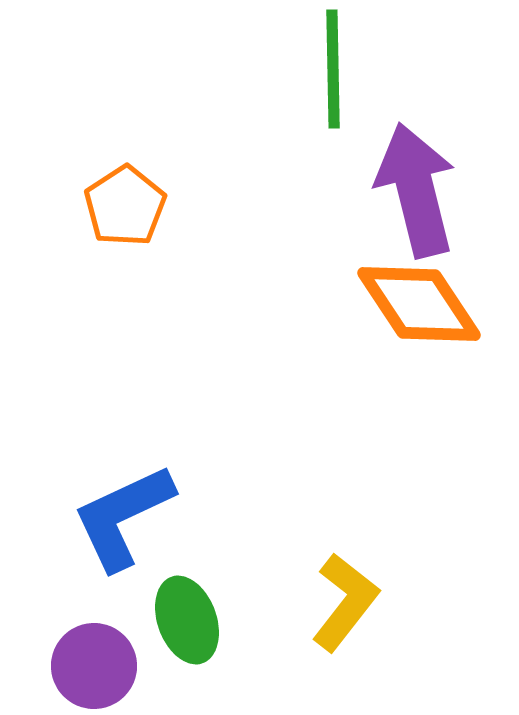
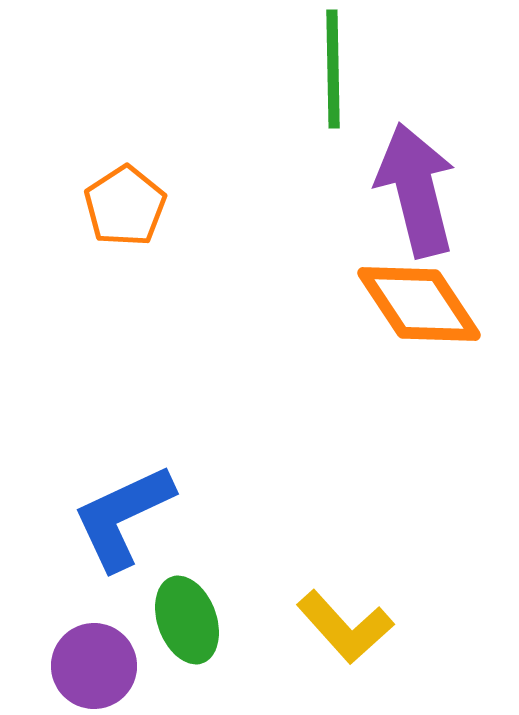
yellow L-shape: moved 25 px down; rotated 100 degrees clockwise
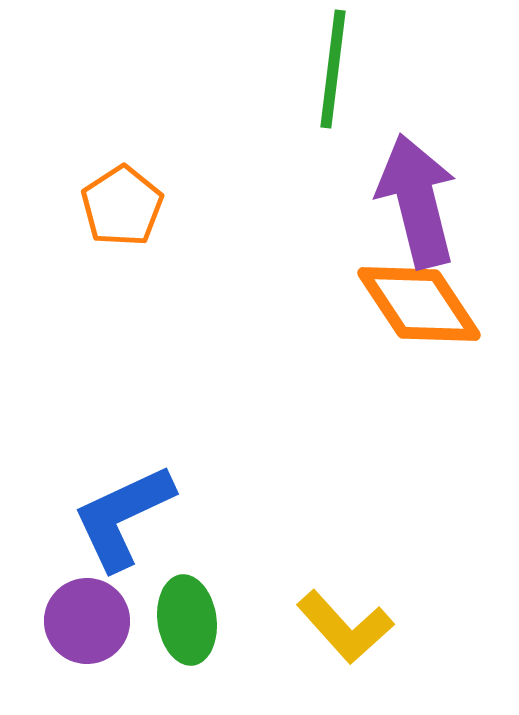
green line: rotated 8 degrees clockwise
purple arrow: moved 1 px right, 11 px down
orange pentagon: moved 3 px left
green ellipse: rotated 12 degrees clockwise
purple circle: moved 7 px left, 45 px up
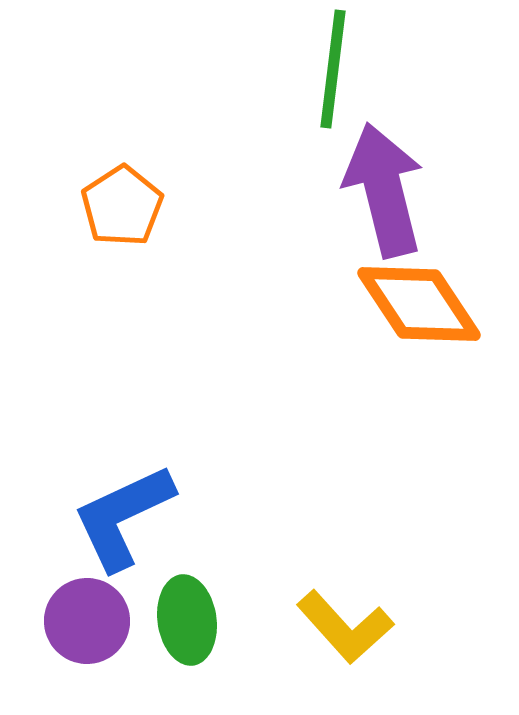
purple arrow: moved 33 px left, 11 px up
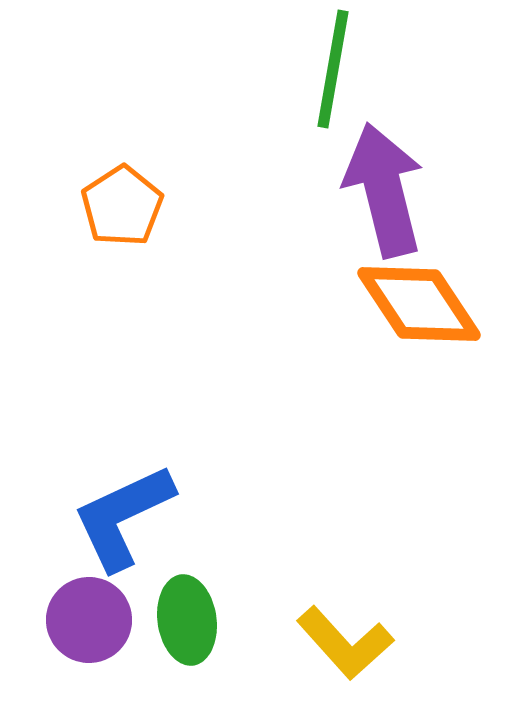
green line: rotated 3 degrees clockwise
purple circle: moved 2 px right, 1 px up
yellow L-shape: moved 16 px down
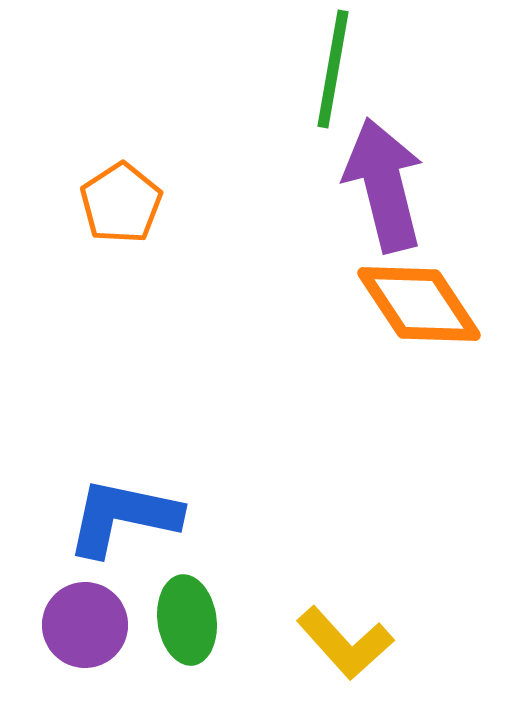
purple arrow: moved 5 px up
orange pentagon: moved 1 px left, 3 px up
blue L-shape: rotated 37 degrees clockwise
purple circle: moved 4 px left, 5 px down
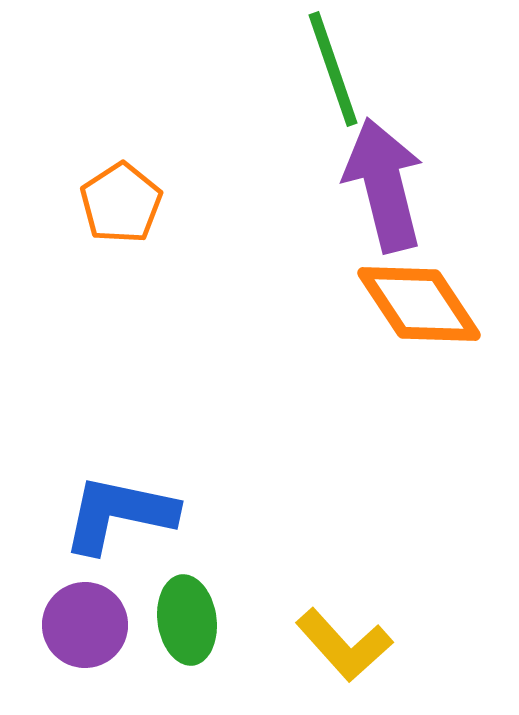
green line: rotated 29 degrees counterclockwise
blue L-shape: moved 4 px left, 3 px up
yellow L-shape: moved 1 px left, 2 px down
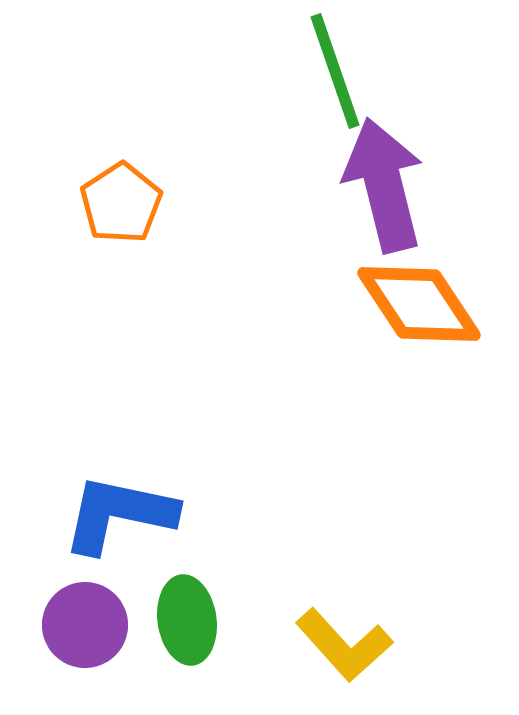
green line: moved 2 px right, 2 px down
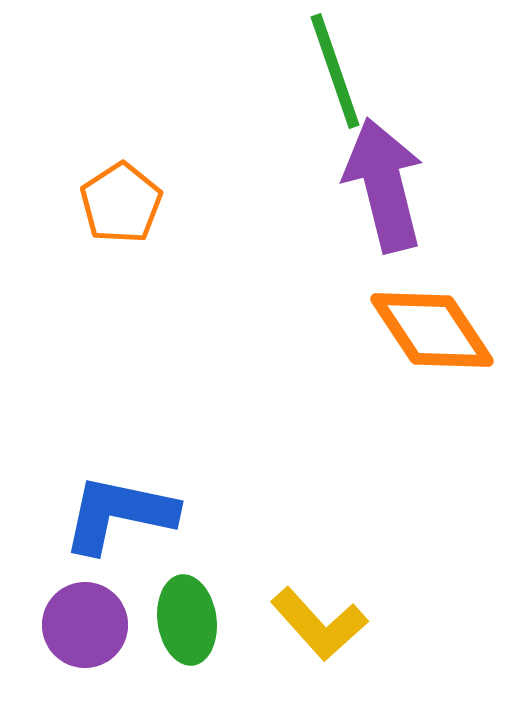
orange diamond: moved 13 px right, 26 px down
yellow L-shape: moved 25 px left, 21 px up
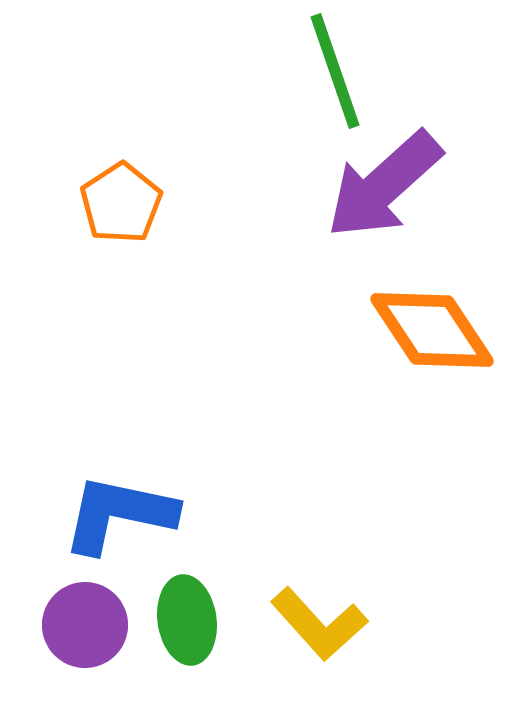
purple arrow: rotated 118 degrees counterclockwise
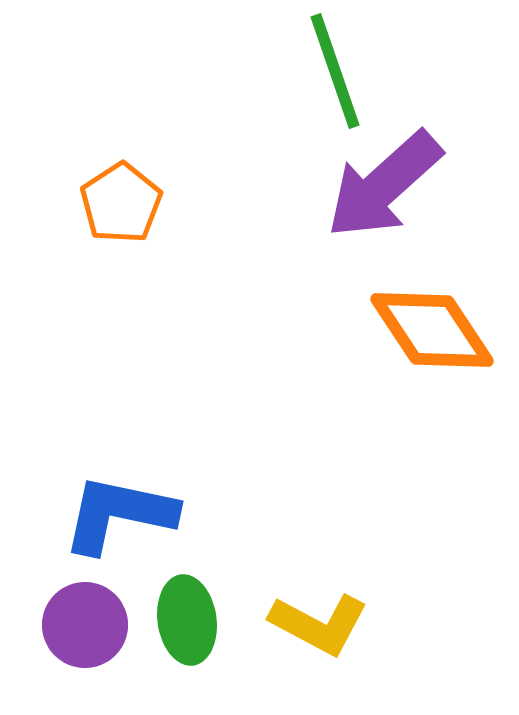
yellow L-shape: rotated 20 degrees counterclockwise
